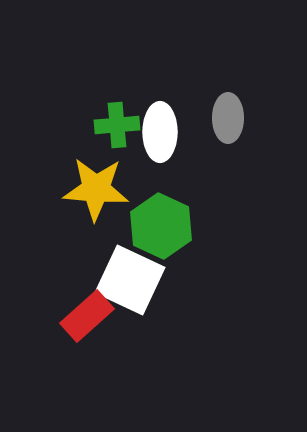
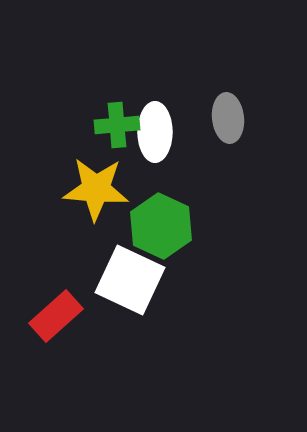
gray ellipse: rotated 6 degrees counterclockwise
white ellipse: moved 5 px left
red rectangle: moved 31 px left
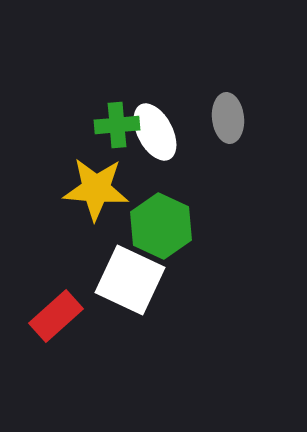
white ellipse: rotated 28 degrees counterclockwise
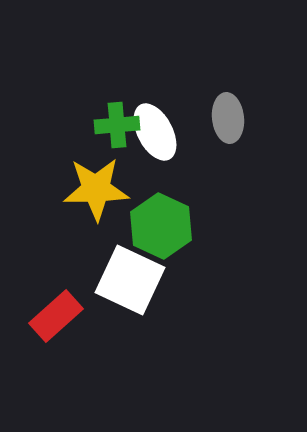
yellow star: rotated 6 degrees counterclockwise
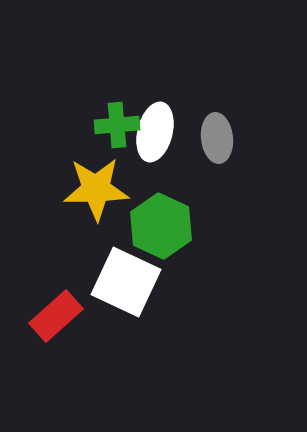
gray ellipse: moved 11 px left, 20 px down
white ellipse: rotated 42 degrees clockwise
white square: moved 4 px left, 2 px down
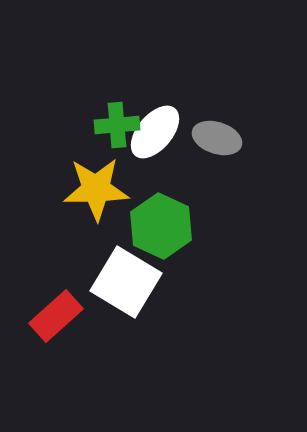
white ellipse: rotated 26 degrees clockwise
gray ellipse: rotated 66 degrees counterclockwise
white square: rotated 6 degrees clockwise
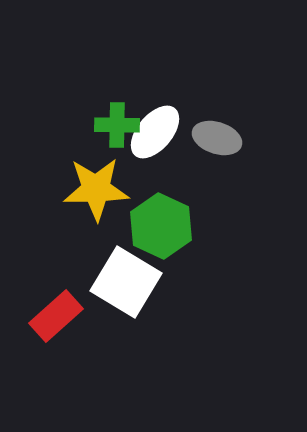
green cross: rotated 6 degrees clockwise
